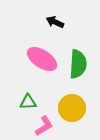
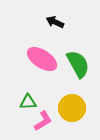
green semicircle: rotated 32 degrees counterclockwise
pink L-shape: moved 1 px left, 5 px up
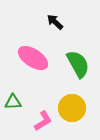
black arrow: rotated 18 degrees clockwise
pink ellipse: moved 9 px left, 1 px up
green triangle: moved 15 px left
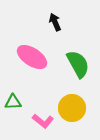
black arrow: rotated 24 degrees clockwise
pink ellipse: moved 1 px left, 1 px up
pink L-shape: rotated 70 degrees clockwise
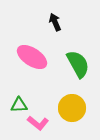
green triangle: moved 6 px right, 3 px down
pink L-shape: moved 5 px left, 2 px down
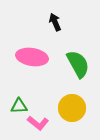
pink ellipse: rotated 24 degrees counterclockwise
green triangle: moved 1 px down
